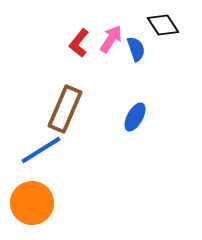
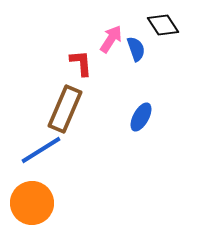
red L-shape: moved 2 px right, 20 px down; rotated 136 degrees clockwise
blue ellipse: moved 6 px right
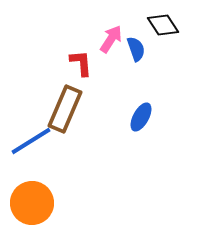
blue line: moved 10 px left, 9 px up
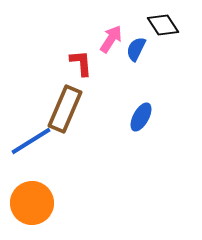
blue semicircle: rotated 135 degrees counterclockwise
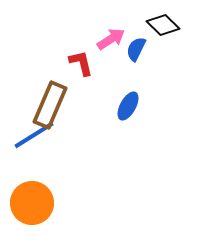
black diamond: rotated 12 degrees counterclockwise
pink arrow: rotated 24 degrees clockwise
red L-shape: rotated 8 degrees counterclockwise
brown rectangle: moved 15 px left, 4 px up
blue ellipse: moved 13 px left, 11 px up
blue line: moved 3 px right, 6 px up
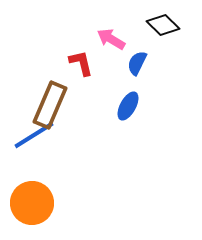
pink arrow: rotated 116 degrees counterclockwise
blue semicircle: moved 1 px right, 14 px down
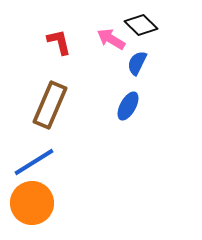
black diamond: moved 22 px left
red L-shape: moved 22 px left, 21 px up
blue line: moved 27 px down
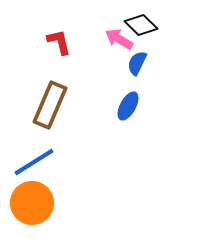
pink arrow: moved 8 px right
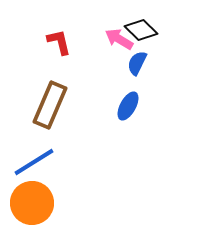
black diamond: moved 5 px down
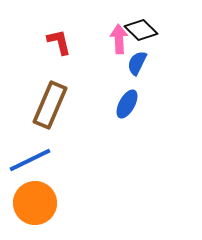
pink arrow: rotated 56 degrees clockwise
blue ellipse: moved 1 px left, 2 px up
blue line: moved 4 px left, 2 px up; rotated 6 degrees clockwise
orange circle: moved 3 px right
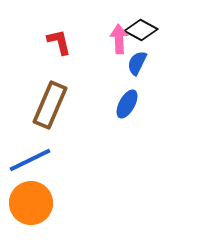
black diamond: rotated 16 degrees counterclockwise
orange circle: moved 4 px left
